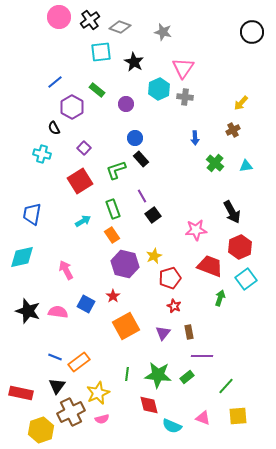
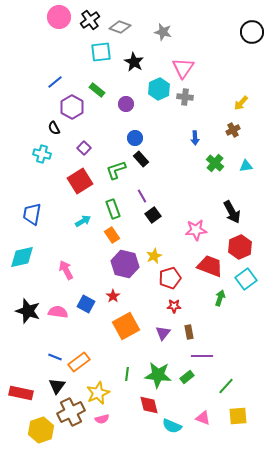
red star at (174, 306): rotated 24 degrees counterclockwise
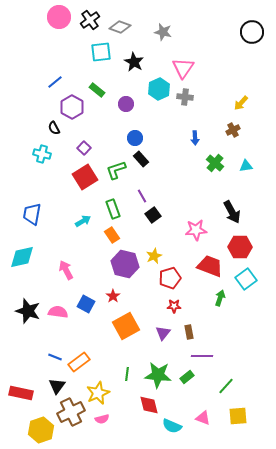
red square at (80, 181): moved 5 px right, 4 px up
red hexagon at (240, 247): rotated 25 degrees clockwise
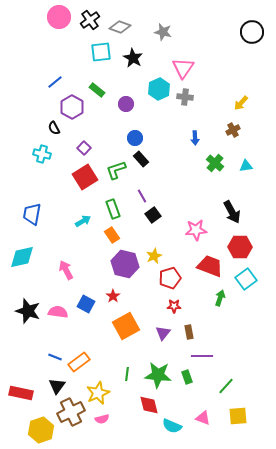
black star at (134, 62): moved 1 px left, 4 px up
green rectangle at (187, 377): rotated 72 degrees counterclockwise
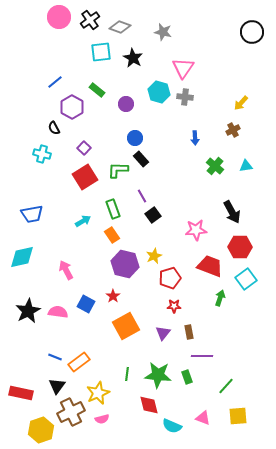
cyan hexagon at (159, 89): moved 3 px down; rotated 20 degrees counterclockwise
green cross at (215, 163): moved 3 px down
green L-shape at (116, 170): moved 2 px right; rotated 20 degrees clockwise
blue trapezoid at (32, 214): rotated 110 degrees counterclockwise
black star at (28, 311): rotated 25 degrees clockwise
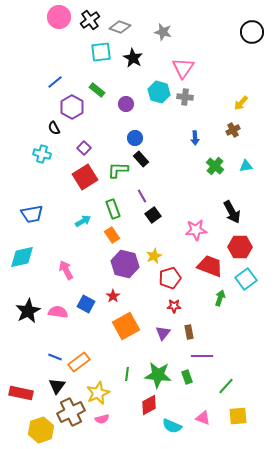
red diamond at (149, 405): rotated 75 degrees clockwise
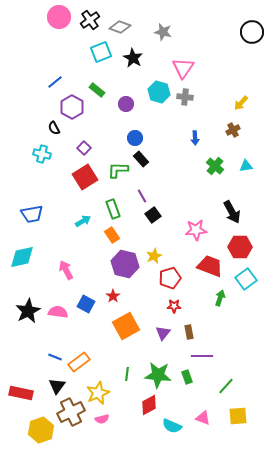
cyan square at (101, 52): rotated 15 degrees counterclockwise
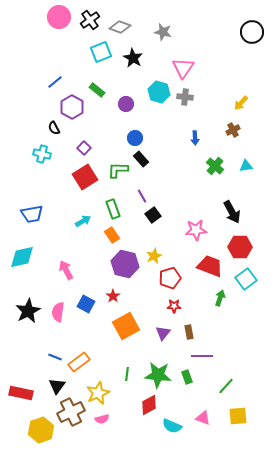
pink semicircle at (58, 312): rotated 90 degrees counterclockwise
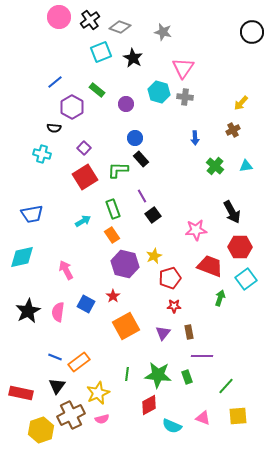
black semicircle at (54, 128): rotated 56 degrees counterclockwise
brown cross at (71, 412): moved 3 px down
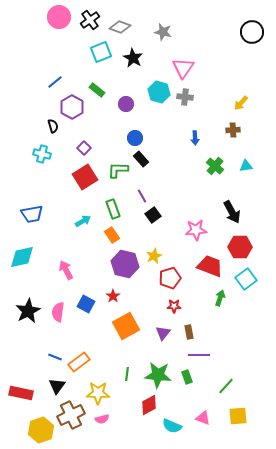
black semicircle at (54, 128): moved 1 px left, 2 px up; rotated 112 degrees counterclockwise
brown cross at (233, 130): rotated 24 degrees clockwise
purple line at (202, 356): moved 3 px left, 1 px up
yellow star at (98, 393): rotated 25 degrees clockwise
